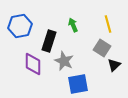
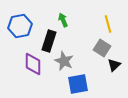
green arrow: moved 10 px left, 5 px up
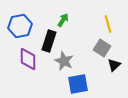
green arrow: rotated 56 degrees clockwise
purple diamond: moved 5 px left, 5 px up
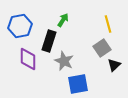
gray square: rotated 24 degrees clockwise
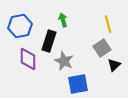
green arrow: rotated 48 degrees counterclockwise
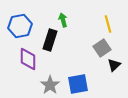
black rectangle: moved 1 px right, 1 px up
gray star: moved 14 px left, 24 px down; rotated 12 degrees clockwise
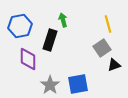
black triangle: rotated 24 degrees clockwise
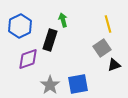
blue hexagon: rotated 15 degrees counterclockwise
purple diamond: rotated 70 degrees clockwise
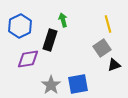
purple diamond: rotated 10 degrees clockwise
gray star: moved 1 px right
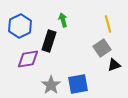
black rectangle: moved 1 px left, 1 px down
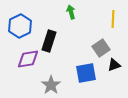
green arrow: moved 8 px right, 8 px up
yellow line: moved 5 px right, 5 px up; rotated 18 degrees clockwise
gray square: moved 1 px left
blue square: moved 8 px right, 11 px up
